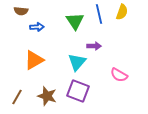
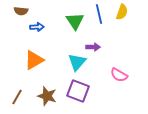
purple arrow: moved 1 px left, 1 px down
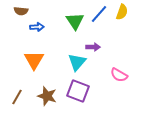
blue line: rotated 54 degrees clockwise
orange triangle: rotated 30 degrees counterclockwise
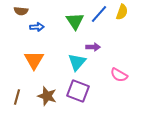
brown line: rotated 14 degrees counterclockwise
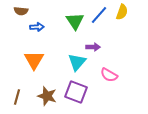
blue line: moved 1 px down
pink semicircle: moved 10 px left
purple square: moved 2 px left, 1 px down
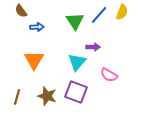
brown semicircle: rotated 48 degrees clockwise
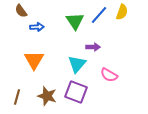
cyan triangle: moved 2 px down
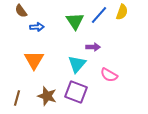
brown line: moved 1 px down
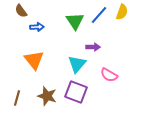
orange triangle: rotated 10 degrees counterclockwise
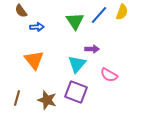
purple arrow: moved 1 px left, 2 px down
brown star: moved 4 px down
